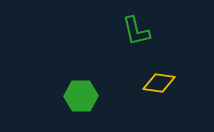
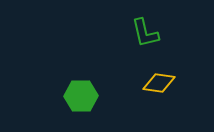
green L-shape: moved 9 px right, 2 px down
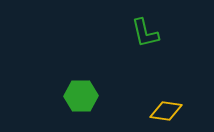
yellow diamond: moved 7 px right, 28 px down
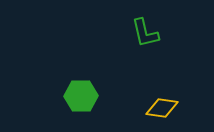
yellow diamond: moved 4 px left, 3 px up
